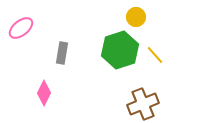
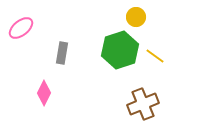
yellow line: moved 1 px down; rotated 12 degrees counterclockwise
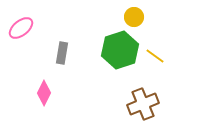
yellow circle: moved 2 px left
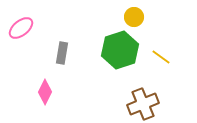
yellow line: moved 6 px right, 1 px down
pink diamond: moved 1 px right, 1 px up
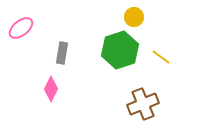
pink diamond: moved 6 px right, 3 px up
